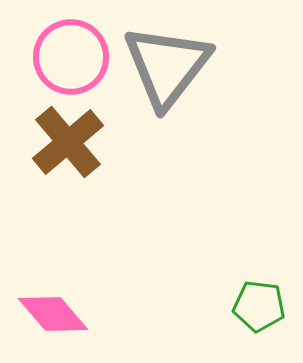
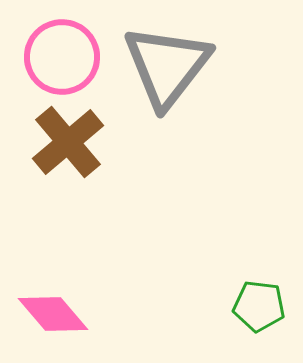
pink circle: moved 9 px left
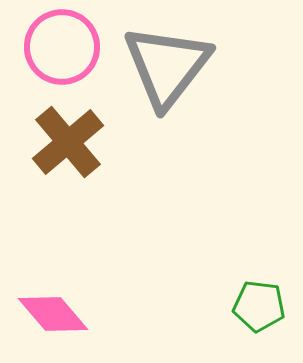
pink circle: moved 10 px up
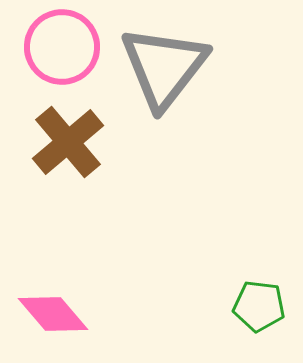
gray triangle: moved 3 px left, 1 px down
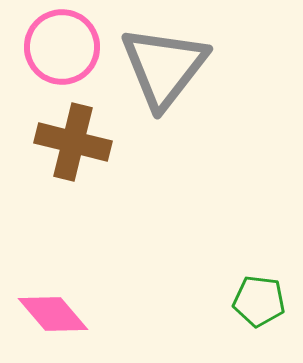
brown cross: moved 5 px right; rotated 36 degrees counterclockwise
green pentagon: moved 5 px up
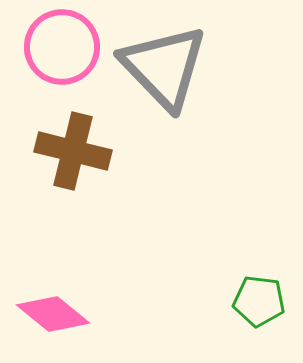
gray triangle: rotated 22 degrees counterclockwise
brown cross: moved 9 px down
pink diamond: rotated 10 degrees counterclockwise
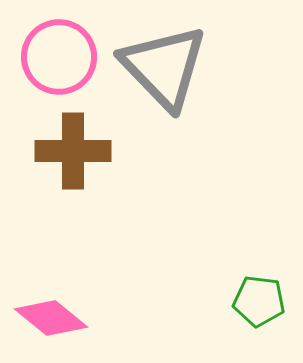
pink circle: moved 3 px left, 10 px down
brown cross: rotated 14 degrees counterclockwise
pink diamond: moved 2 px left, 4 px down
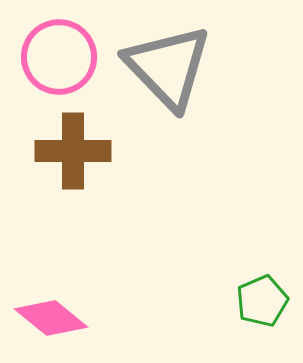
gray triangle: moved 4 px right
green pentagon: moved 3 px right; rotated 30 degrees counterclockwise
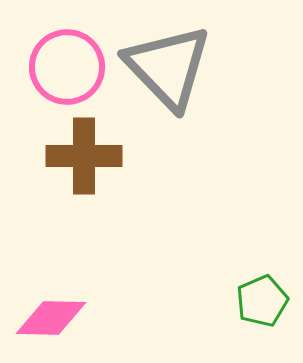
pink circle: moved 8 px right, 10 px down
brown cross: moved 11 px right, 5 px down
pink diamond: rotated 38 degrees counterclockwise
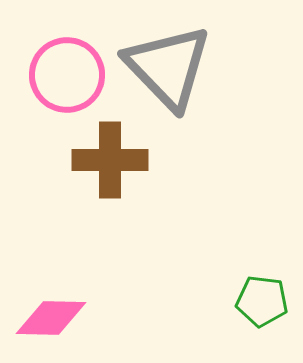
pink circle: moved 8 px down
brown cross: moved 26 px right, 4 px down
green pentagon: rotated 30 degrees clockwise
